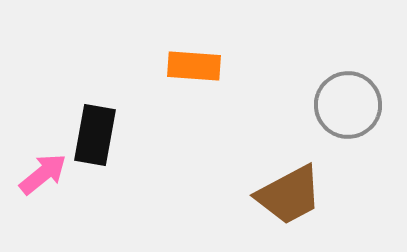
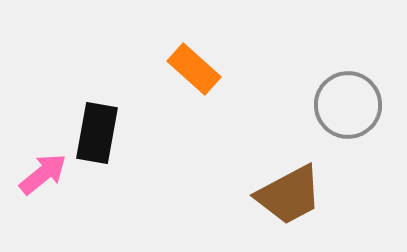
orange rectangle: moved 3 px down; rotated 38 degrees clockwise
black rectangle: moved 2 px right, 2 px up
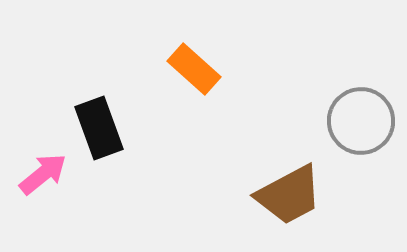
gray circle: moved 13 px right, 16 px down
black rectangle: moved 2 px right, 5 px up; rotated 30 degrees counterclockwise
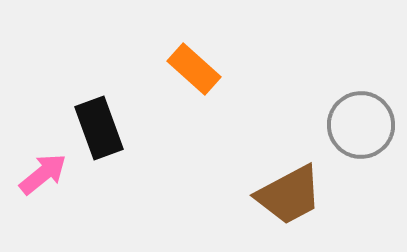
gray circle: moved 4 px down
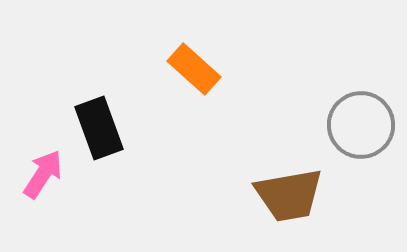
pink arrow: rotated 18 degrees counterclockwise
brown trapezoid: rotated 18 degrees clockwise
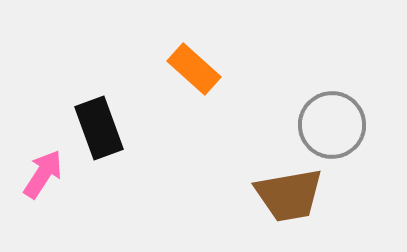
gray circle: moved 29 px left
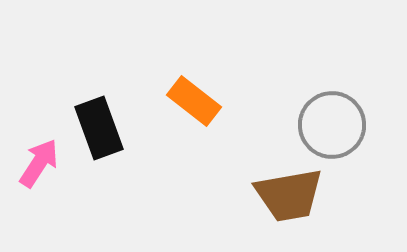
orange rectangle: moved 32 px down; rotated 4 degrees counterclockwise
pink arrow: moved 4 px left, 11 px up
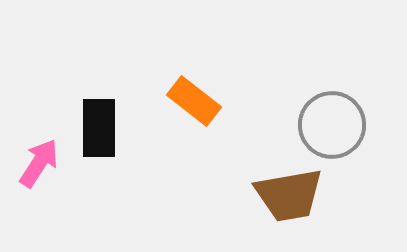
black rectangle: rotated 20 degrees clockwise
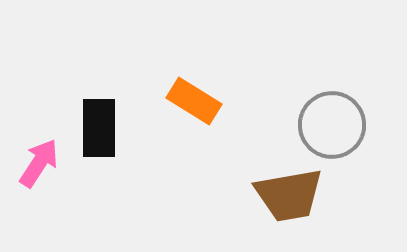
orange rectangle: rotated 6 degrees counterclockwise
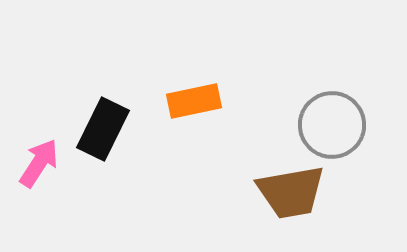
orange rectangle: rotated 44 degrees counterclockwise
black rectangle: moved 4 px right, 1 px down; rotated 26 degrees clockwise
brown trapezoid: moved 2 px right, 3 px up
